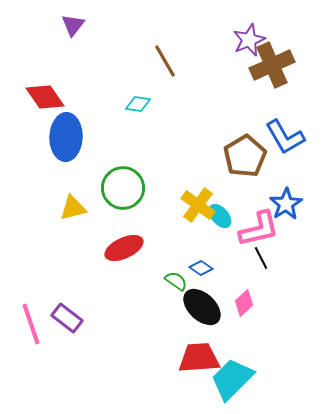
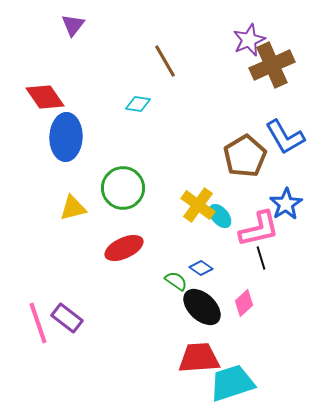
black line: rotated 10 degrees clockwise
pink line: moved 7 px right, 1 px up
cyan trapezoid: moved 4 px down; rotated 27 degrees clockwise
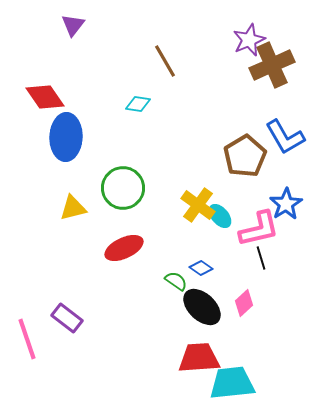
pink line: moved 11 px left, 16 px down
cyan trapezoid: rotated 12 degrees clockwise
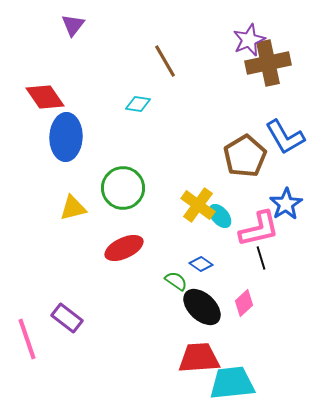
brown cross: moved 4 px left, 2 px up; rotated 12 degrees clockwise
blue diamond: moved 4 px up
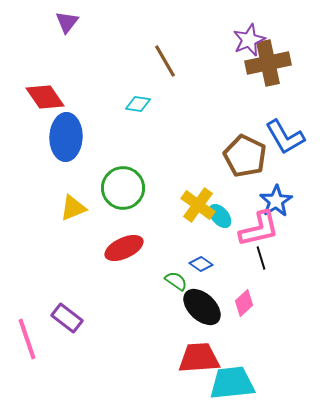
purple triangle: moved 6 px left, 3 px up
brown pentagon: rotated 15 degrees counterclockwise
blue star: moved 10 px left, 3 px up
yellow triangle: rotated 8 degrees counterclockwise
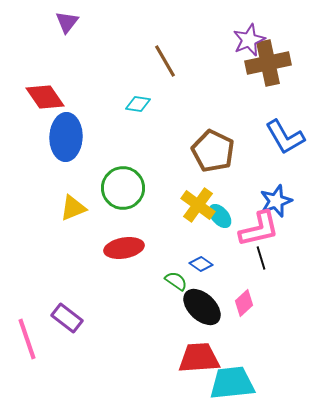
brown pentagon: moved 32 px left, 5 px up
blue star: rotated 12 degrees clockwise
red ellipse: rotated 15 degrees clockwise
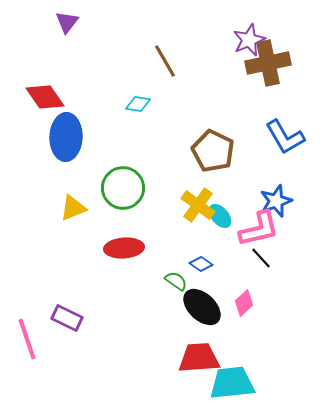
red ellipse: rotated 6 degrees clockwise
black line: rotated 25 degrees counterclockwise
purple rectangle: rotated 12 degrees counterclockwise
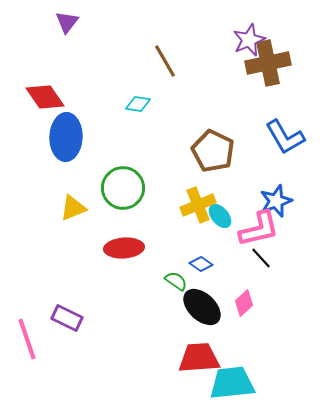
yellow cross: rotated 32 degrees clockwise
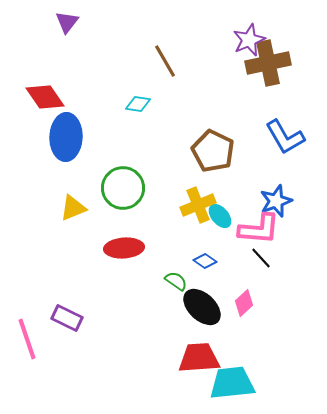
pink L-shape: rotated 18 degrees clockwise
blue diamond: moved 4 px right, 3 px up
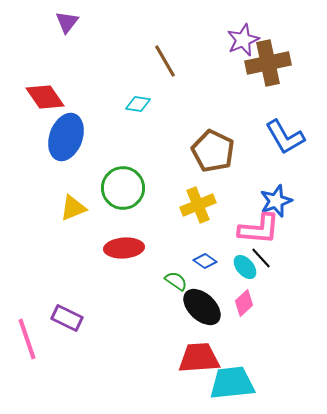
purple star: moved 6 px left
blue ellipse: rotated 18 degrees clockwise
cyan ellipse: moved 25 px right, 51 px down
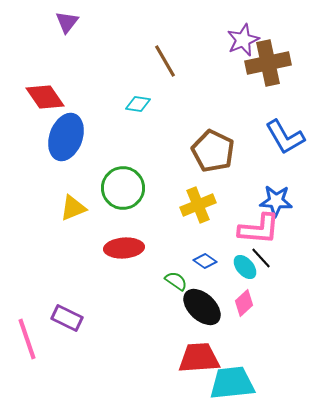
blue star: rotated 24 degrees clockwise
